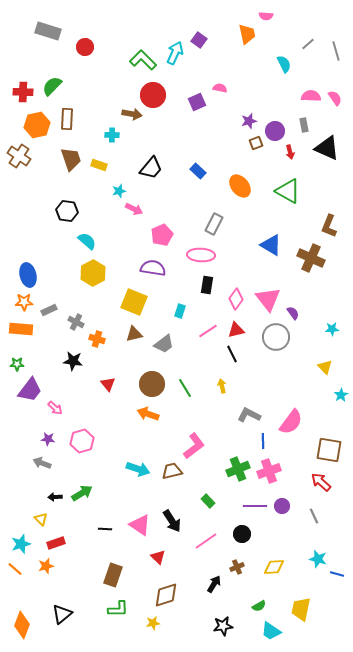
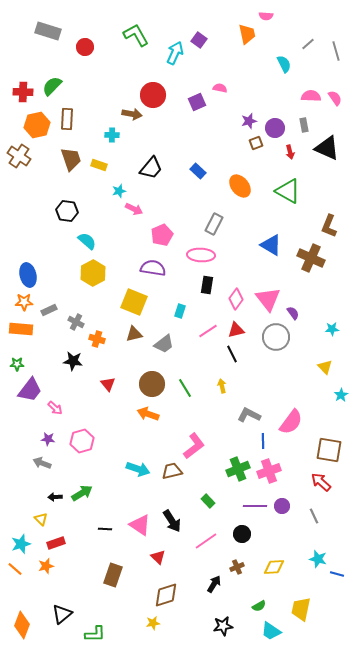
green L-shape at (143, 60): moved 7 px left, 25 px up; rotated 16 degrees clockwise
purple circle at (275, 131): moved 3 px up
green L-shape at (118, 609): moved 23 px left, 25 px down
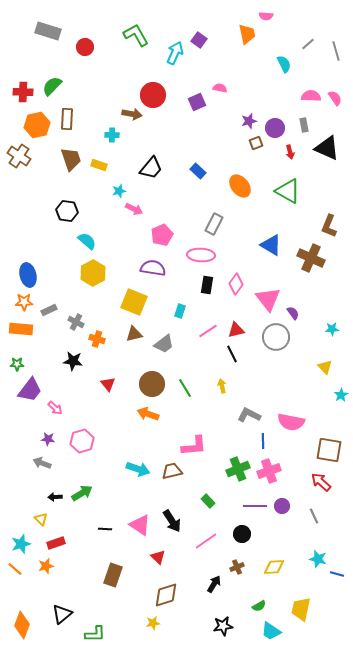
pink diamond at (236, 299): moved 15 px up
pink semicircle at (291, 422): rotated 64 degrees clockwise
pink L-shape at (194, 446): rotated 32 degrees clockwise
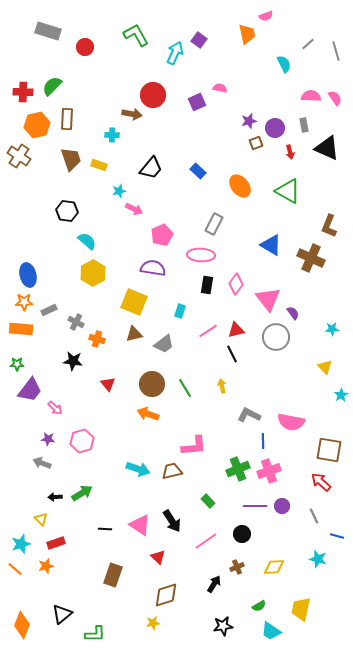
pink semicircle at (266, 16): rotated 24 degrees counterclockwise
blue line at (337, 574): moved 38 px up
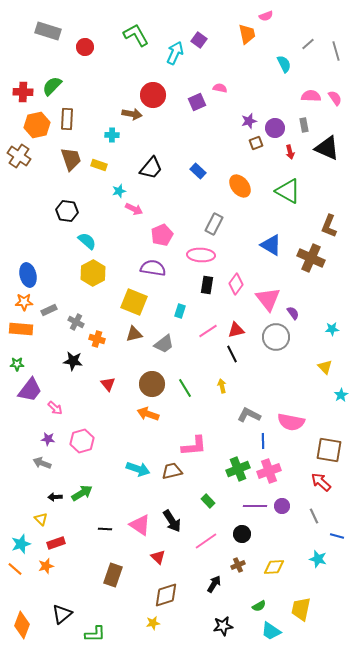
brown cross at (237, 567): moved 1 px right, 2 px up
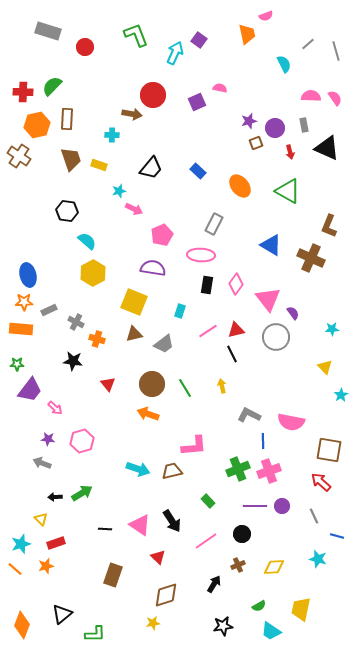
green L-shape at (136, 35): rotated 8 degrees clockwise
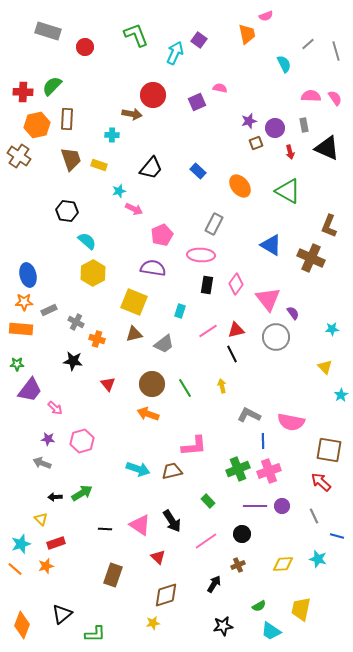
yellow diamond at (274, 567): moved 9 px right, 3 px up
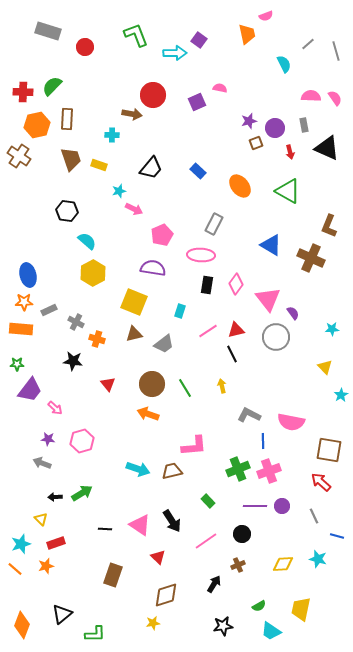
cyan arrow at (175, 53): rotated 65 degrees clockwise
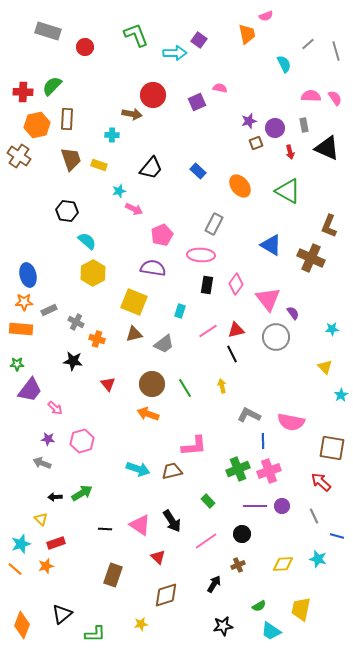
brown square at (329, 450): moved 3 px right, 2 px up
yellow star at (153, 623): moved 12 px left, 1 px down
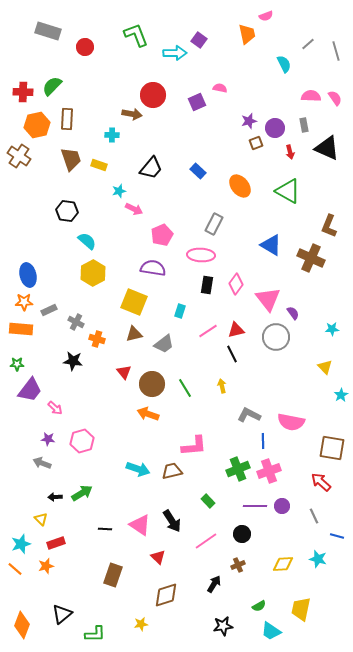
red triangle at (108, 384): moved 16 px right, 12 px up
